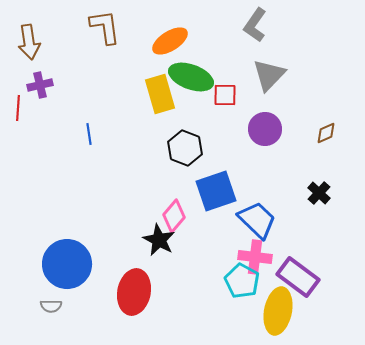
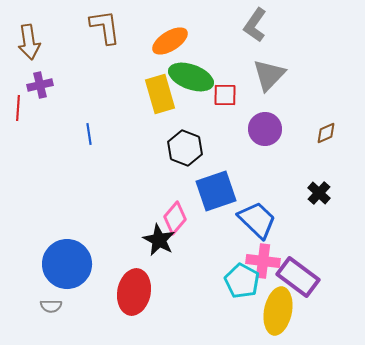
pink diamond: moved 1 px right, 2 px down
pink cross: moved 8 px right, 4 px down
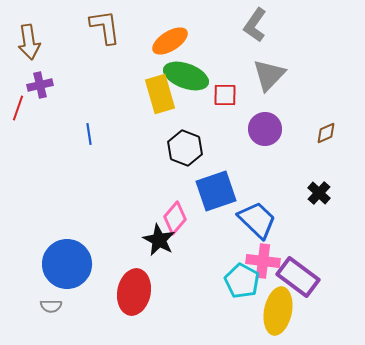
green ellipse: moved 5 px left, 1 px up
red line: rotated 15 degrees clockwise
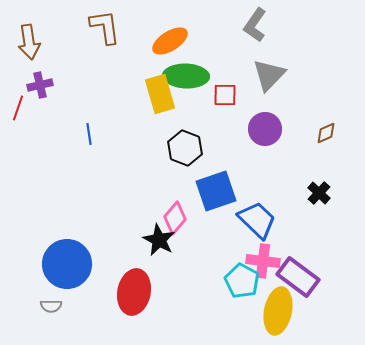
green ellipse: rotated 18 degrees counterclockwise
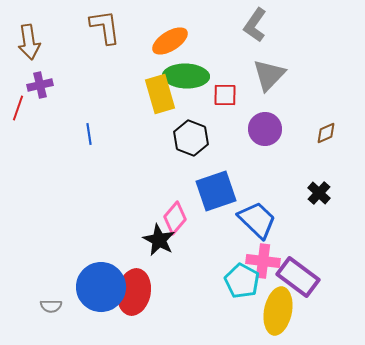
black hexagon: moved 6 px right, 10 px up
blue circle: moved 34 px right, 23 px down
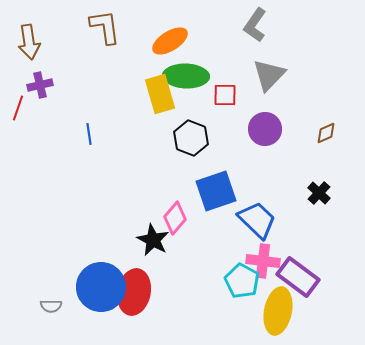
black star: moved 6 px left
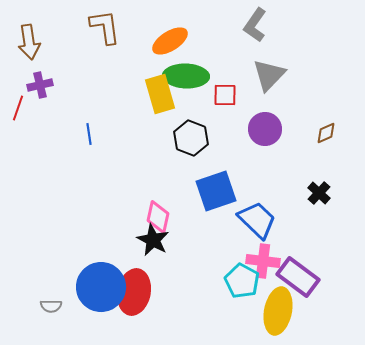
pink diamond: moved 17 px left, 1 px up; rotated 28 degrees counterclockwise
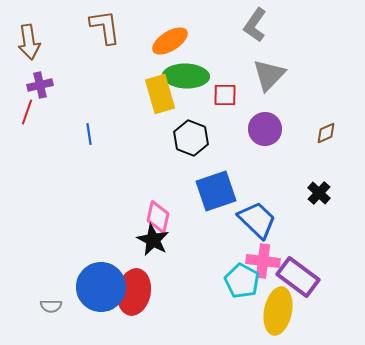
red line: moved 9 px right, 4 px down
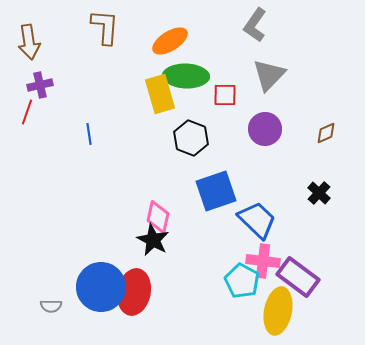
brown L-shape: rotated 12 degrees clockwise
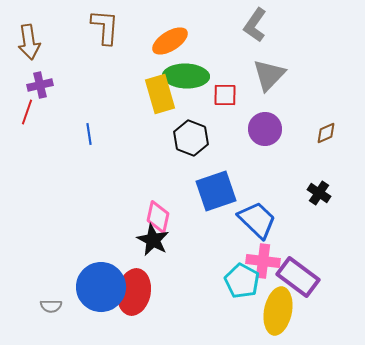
black cross: rotated 10 degrees counterclockwise
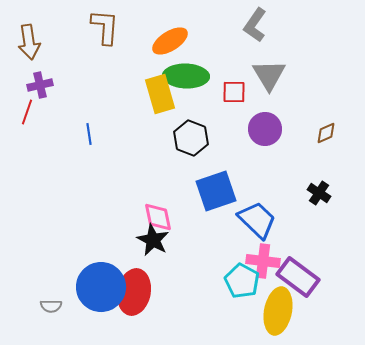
gray triangle: rotated 15 degrees counterclockwise
red square: moved 9 px right, 3 px up
pink diamond: rotated 24 degrees counterclockwise
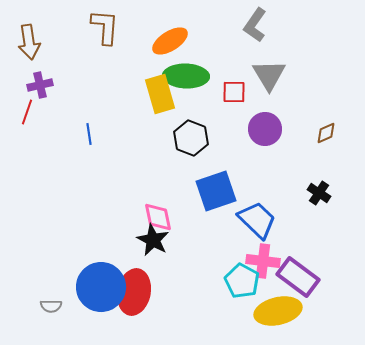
yellow ellipse: rotated 66 degrees clockwise
